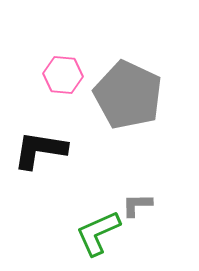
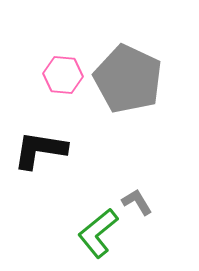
gray pentagon: moved 16 px up
gray L-shape: moved 3 px up; rotated 60 degrees clockwise
green L-shape: rotated 15 degrees counterclockwise
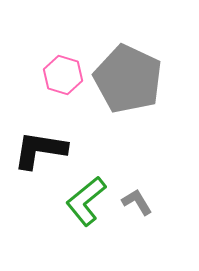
pink hexagon: rotated 12 degrees clockwise
green L-shape: moved 12 px left, 32 px up
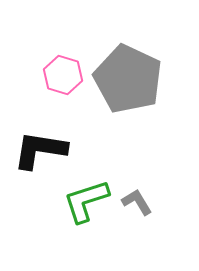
green L-shape: rotated 21 degrees clockwise
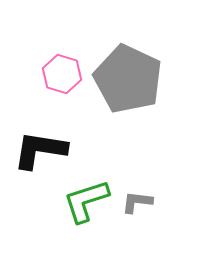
pink hexagon: moved 1 px left, 1 px up
gray L-shape: rotated 52 degrees counterclockwise
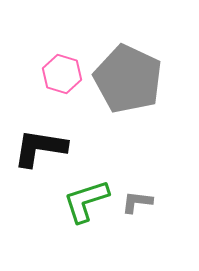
black L-shape: moved 2 px up
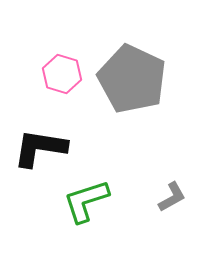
gray pentagon: moved 4 px right
gray L-shape: moved 35 px right, 5 px up; rotated 144 degrees clockwise
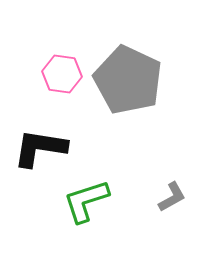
pink hexagon: rotated 9 degrees counterclockwise
gray pentagon: moved 4 px left, 1 px down
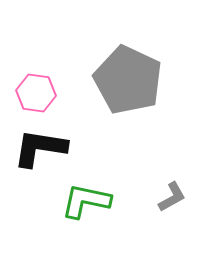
pink hexagon: moved 26 px left, 19 px down
green L-shape: rotated 30 degrees clockwise
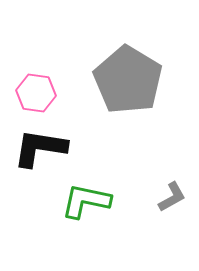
gray pentagon: rotated 6 degrees clockwise
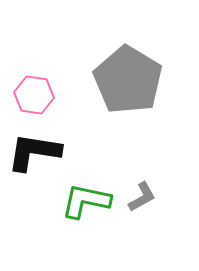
pink hexagon: moved 2 px left, 2 px down
black L-shape: moved 6 px left, 4 px down
gray L-shape: moved 30 px left
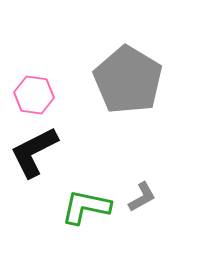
black L-shape: rotated 36 degrees counterclockwise
green L-shape: moved 6 px down
